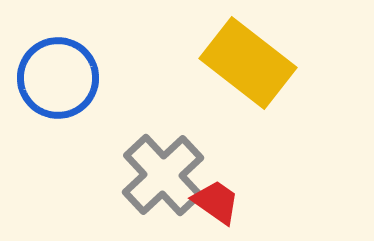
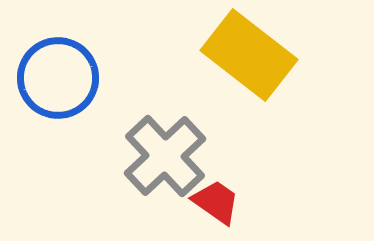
yellow rectangle: moved 1 px right, 8 px up
gray cross: moved 2 px right, 19 px up
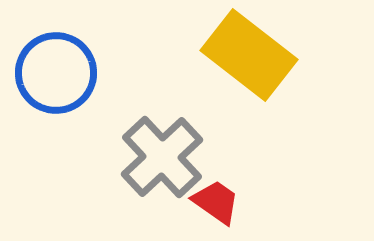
blue circle: moved 2 px left, 5 px up
gray cross: moved 3 px left, 1 px down
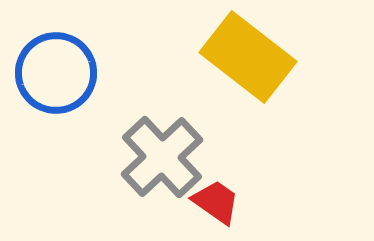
yellow rectangle: moved 1 px left, 2 px down
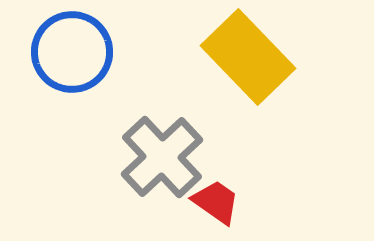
yellow rectangle: rotated 8 degrees clockwise
blue circle: moved 16 px right, 21 px up
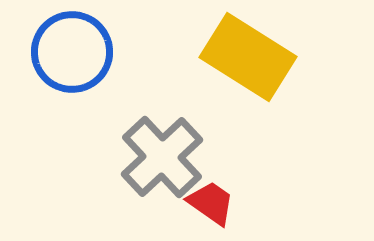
yellow rectangle: rotated 14 degrees counterclockwise
red trapezoid: moved 5 px left, 1 px down
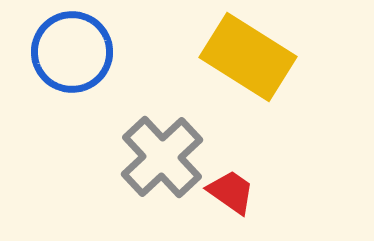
red trapezoid: moved 20 px right, 11 px up
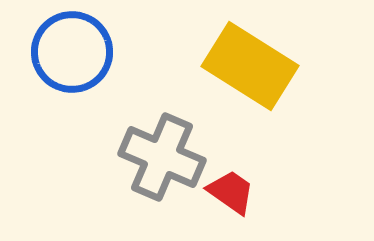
yellow rectangle: moved 2 px right, 9 px down
gray cross: rotated 24 degrees counterclockwise
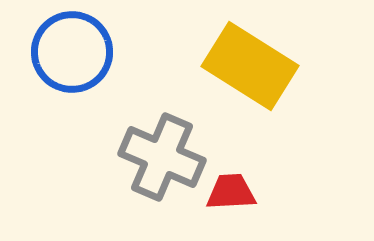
red trapezoid: rotated 38 degrees counterclockwise
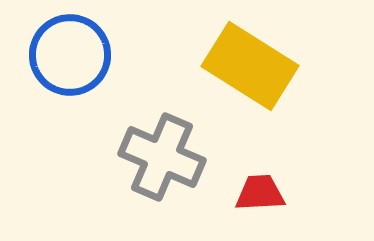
blue circle: moved 2 px left, 3 px down
red trapezoid: moved 29 px right, 1 px down
